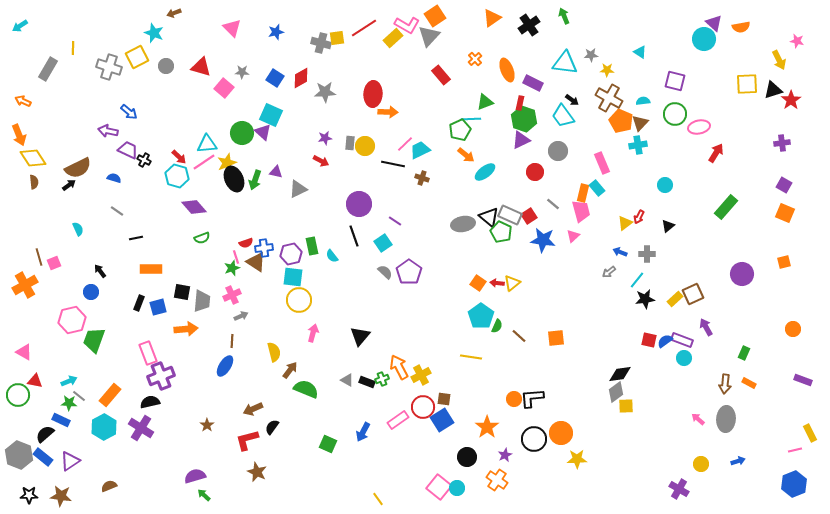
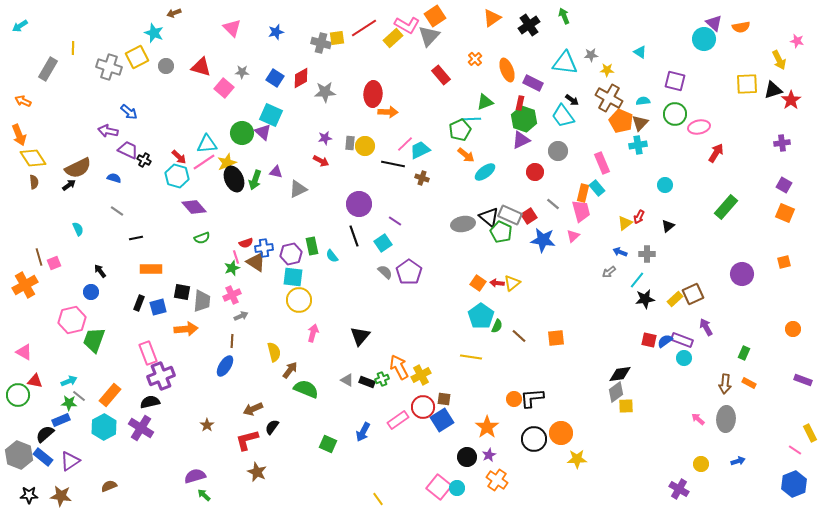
blue rectangle at (61, 420): rotated 48 degrees counterclockwise
pink line at (795, 450): rotated 48 degrees clockwise
purple star at (505, 455): moved 16 px left
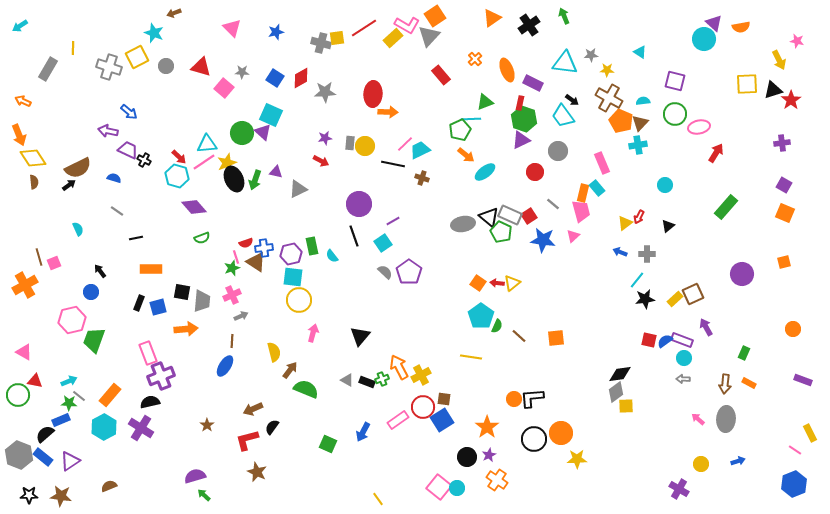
purple line at (395, 221): moved 2 px left; rotated 64 degrees counterclockwise
gray arrow at (609, 272): moved 74 px right, 107 px down; rotated 40 degrees clockwise
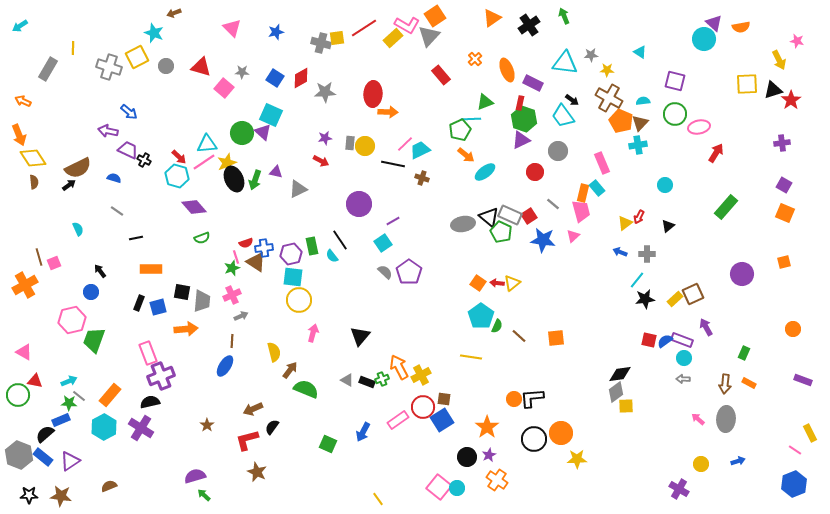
black line at (354, 236): moved 14 px left, 4 px down; rotated 15 degrees counterclockwise
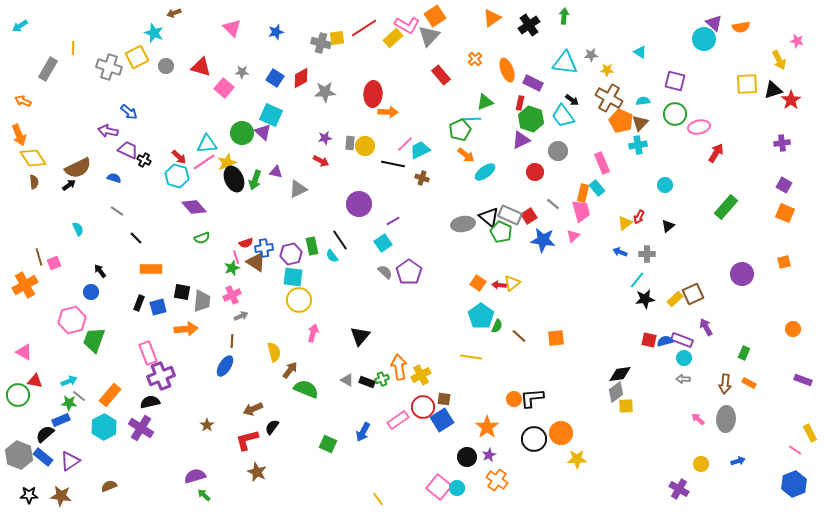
green arrow at (564, 16): rotated 28 degrees clockwise
green hexagon at (524, 119): moved 7 px right
black line at (136, 238): rotated 56 degrees clockwise
red arrow at (497, 283): moved 2 px right, 2 px down
blue semicircle at (665, 341): rotated 21 degrees clockwise
orange arrow at (399, 367): rotated 20 degrees clockwise
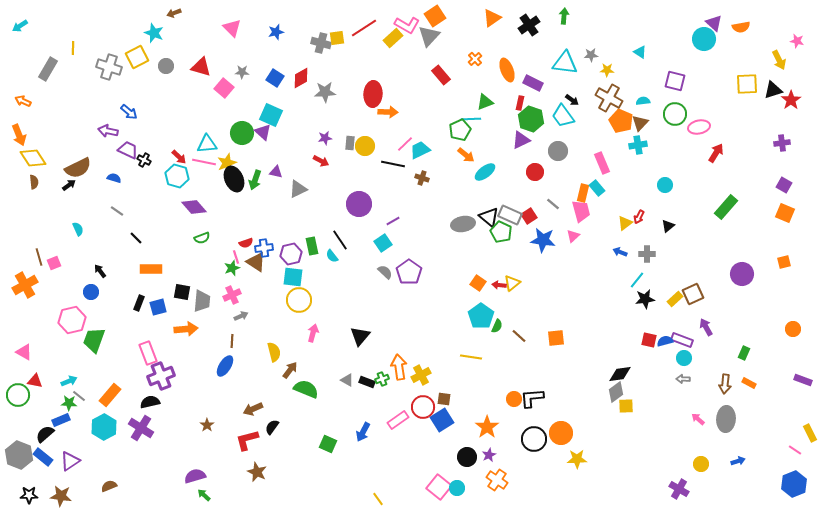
pink line at (204, 162): rotated 45 degrees clockwise
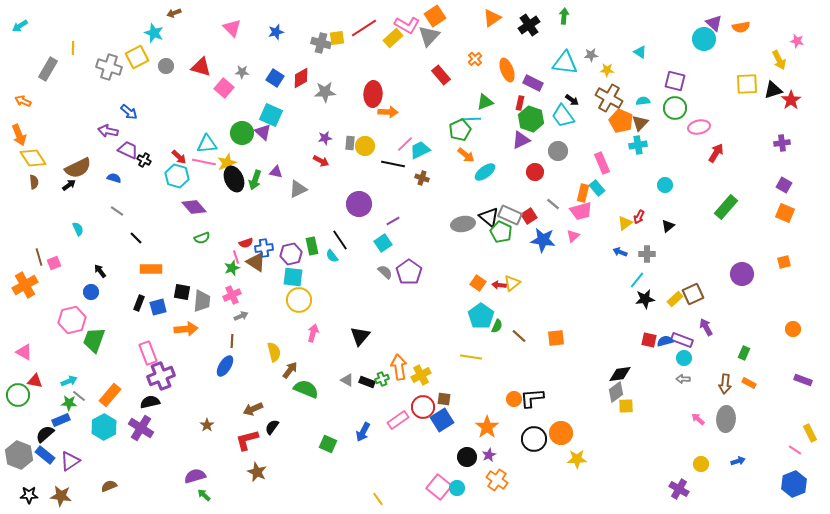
green circle at (675, 114): moved 6 px up
pink trapezoid at (581, 211): rotated 90 degrees clockwise
blue rectangle at (43, 457): moved 2 px right, 2 px up
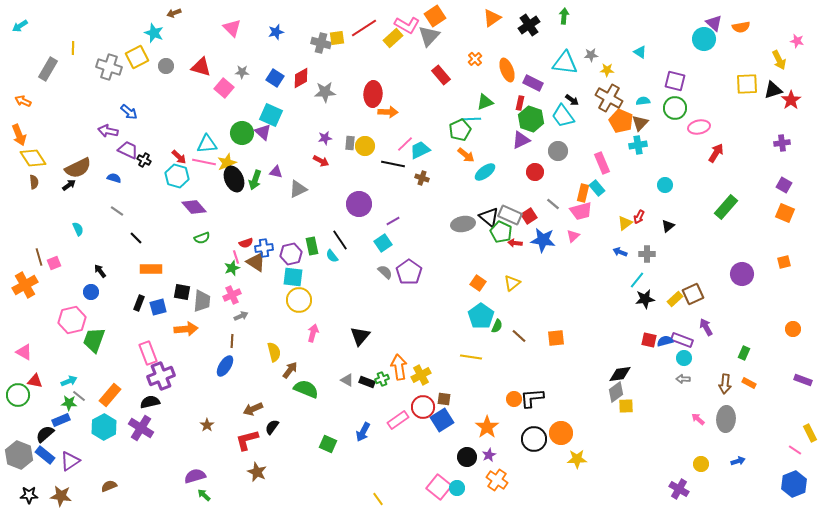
red arrow at (499, 285): moved 16 px right, 42 px up
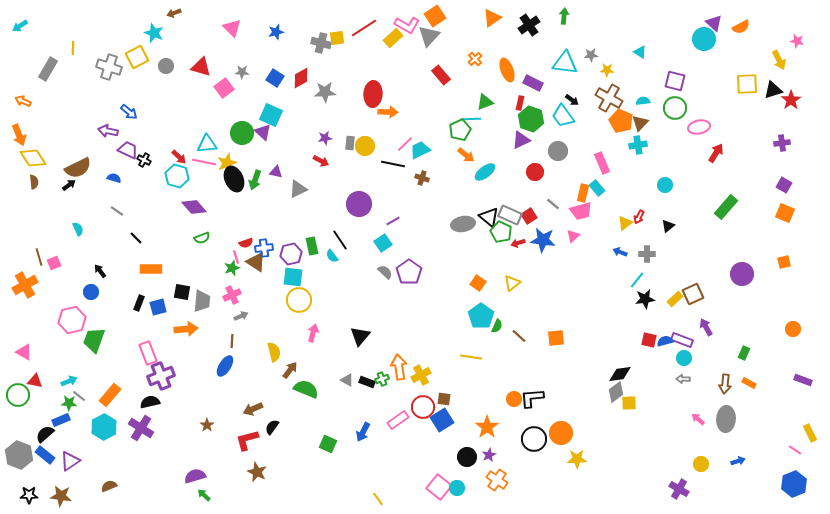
orange semicircle at (741, 27): rotated 18 degrees counterclockwise
pink square at (224, 88): rotated 12 degrees clockwise
red arrow at (515, 243): moved 3 px right; rotated 24 degrees counterclockwise
yellow square at (626, 406): moved 3 px right, 3 px up
